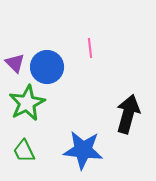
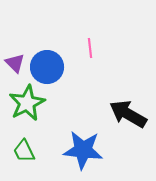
black arrow: rotated 75 degrees counterclockwise
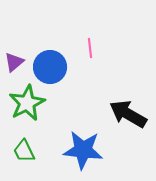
purple triangle: moved 1 px left, 1 px up; rotated 35 degrees clockwise
blue circle: moved 3 px right
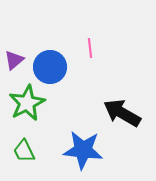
purple triangle: moved 2 px up
black arrow: moved 6 px left, 1 px up
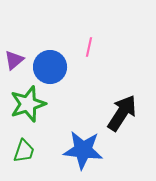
pink line: moved 1 px left, 1 px up; rotated 18 degrees clockwise
green star: moved 1 px right, 1 px down; rotated 9 degrees clockwise
black arrow: rotated 93 degrees clockwise
green trapezoid: rotated 135 degrees counterclockwise
